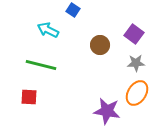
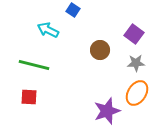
brown circle: moved 5 px down
green line: moved 7 px left
purple star: rotated 28 degrees counterclockwise
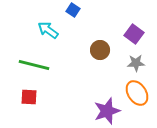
cyan arrow: rotated 10 degrees clockwise
orange ellipse: rotated 65 degrees counterclockwise
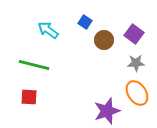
blue square: moved 12 px right, 12 px down
brown circle: moved 4 px right, 10 px up
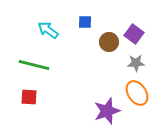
blue square: rotated 32 degrees counterclockwise
brown circle: moved 5 px right, 2 px down
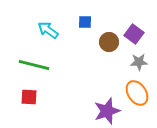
gray star: moved 3 px right, 1 px up
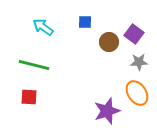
cyan arrow: moved 5 px left, 3 px up
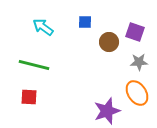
purple square: moved 1 px right, 2 px up; rotated 18 degrees counterclockwise
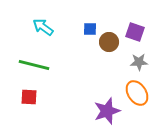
blue square: moved 5 px right, 7 px down
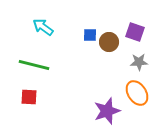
blue square: moved 6 px down
